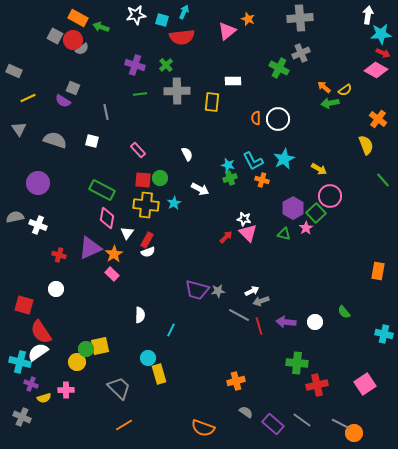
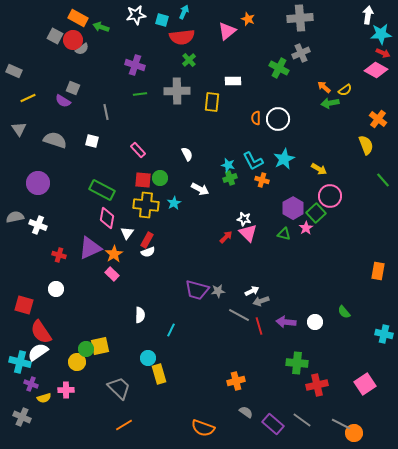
green cross at (166, 65): moved 23 px right, 5 px up
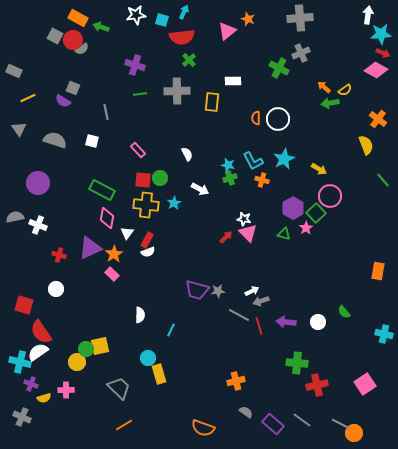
white circle at (315, 322): moved 3 px right
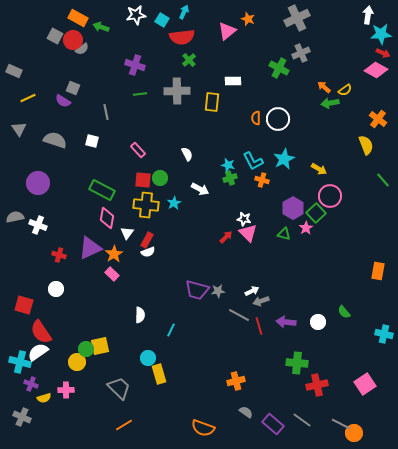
gray cross at (300, 18): moved 3 px left; rotated 20 degrees counterclockwise
cyan square at (162, 20): rotated 16 degrees clockwise
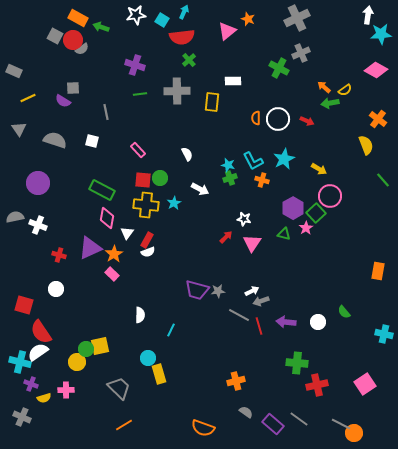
red arrow at (383, 53): moved 76 px left, 68 px down
gray square at (73, 88): rotated 24 degrees counterclockwise
pink triangle at (248, 233): moved 4 px right, 10 px down; rotated 18 degrees clockwise
gray line at (302, 420): moved 3 px left, 1 px up
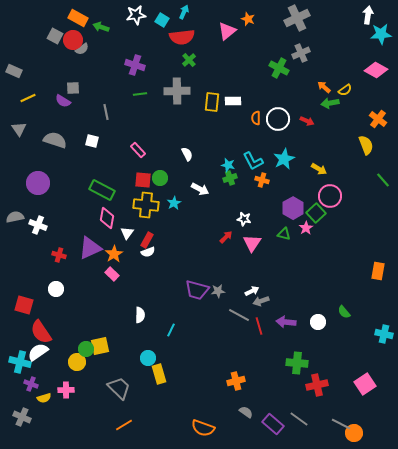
white rectangle at (233, 81): moved 20 px down
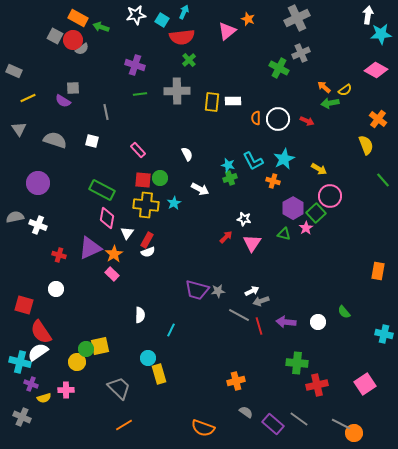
orange cross at (262, 180): moved 11 px right, 1 px down
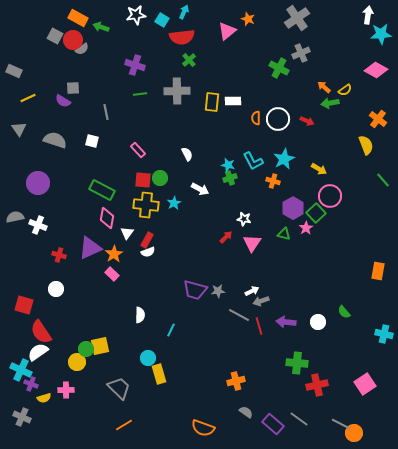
gray cross at (297, 18): rotated 10 degrees counterclockwise
purple trapezoid at (197, 290): moved 2 px left
cyan cross at (20, 362): moved 1 px right, 8 px down; rotated 10 degrees clockwise
